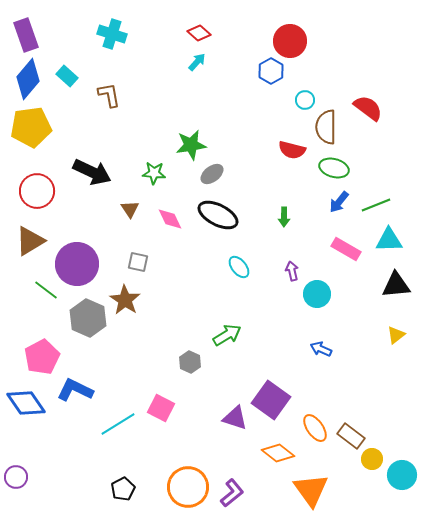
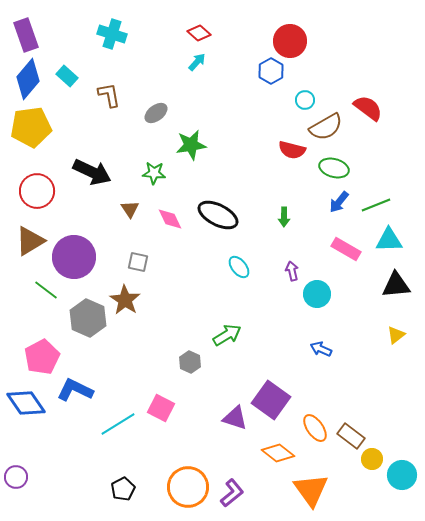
brown semicircle at (326, 127): rotated 120 degrees counterclockwise
gray ellipse at (212, 174): moved 56 px left, 61 px up
purple circle at (77, 264): moved 3 px left, 7 px up
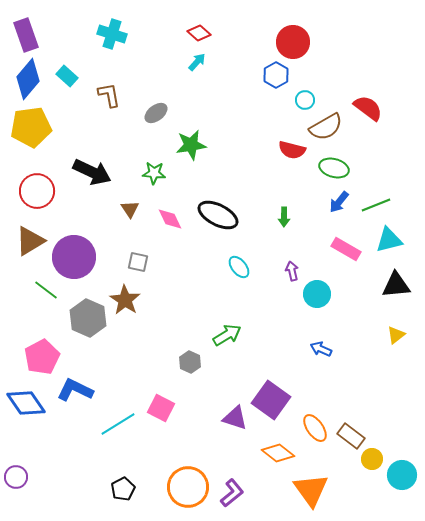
red circle at (290, 41): moved 3 px right, 1 px down
blue hexagon at (271, 71): moved 5 px right, 4 px down
cyan triangle at (389, 240): rotated 12 degrees counterclockwise
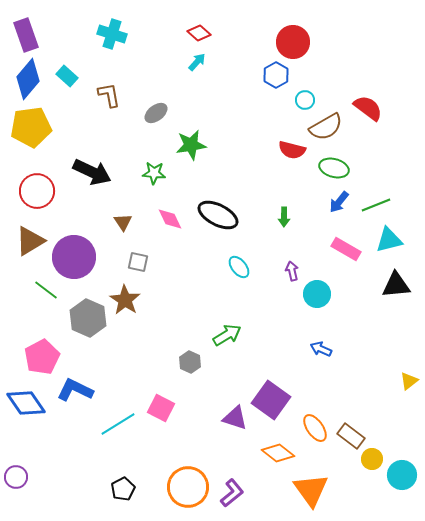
brown triangle at (130, 209): moved 7 px left, 13 px down
yellow triangle at (396, 335): moved 13 px right, 46 px down
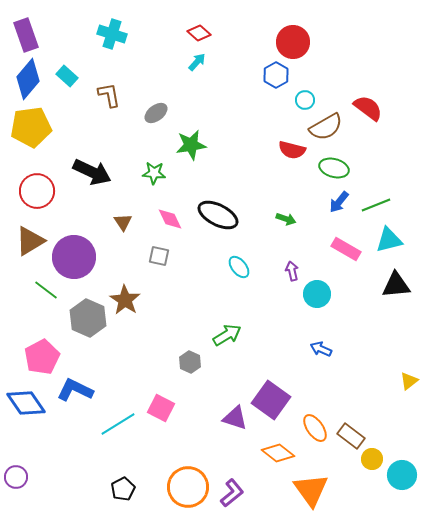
green arrow at (284, 217): moved 2 px right, 2 px down; rotated 72 degrees counterclockwise
gray square at (138, 262): moved 21 px right, 6 px up
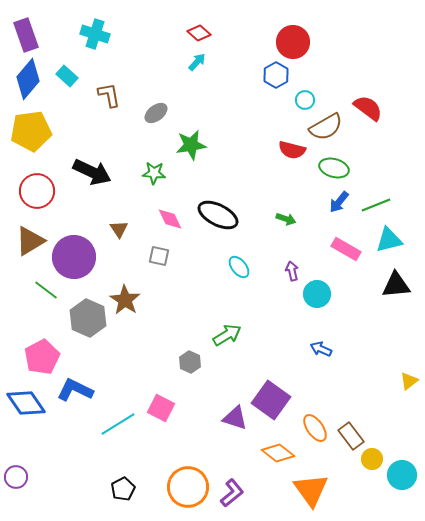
cyan cross at (112, 34): moved 17 px left
yellow pentagon at (31, 127): moved 4 px down
brown triangle at (123, 222): moved 4 px left, 7 px down
brown rectangle at (351, 436): rotated 16 degrees clockwise
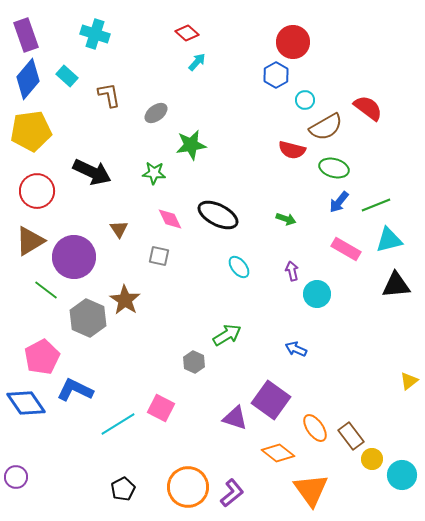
red diamond at (199, 33): moved 12 px left
blue arrow at (321, 349): moved 25 px left
gray hexagon at (190, 362): moved 4 px right
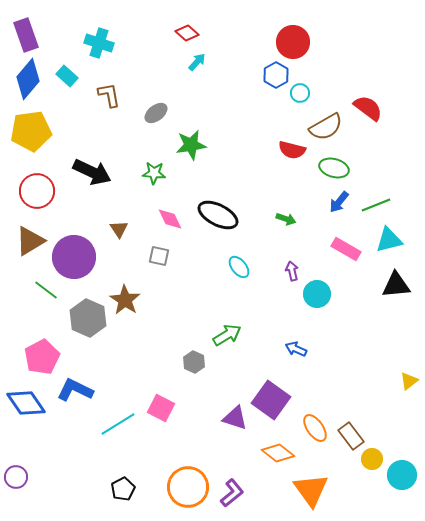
cyan cross at (95, 34): moved 4 px right, 9 px down
cyan circle at (305, 100): moved 5 px left, 7 px up
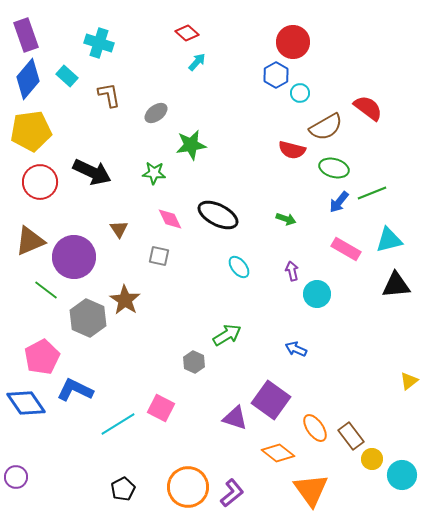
red circle at (37, 191): moved 3 px right, 9 px up
green line at (376, 205): moved 4 px left, 12 px up
brown triangle at (30, 241): rotated 8 degrees clockwise
